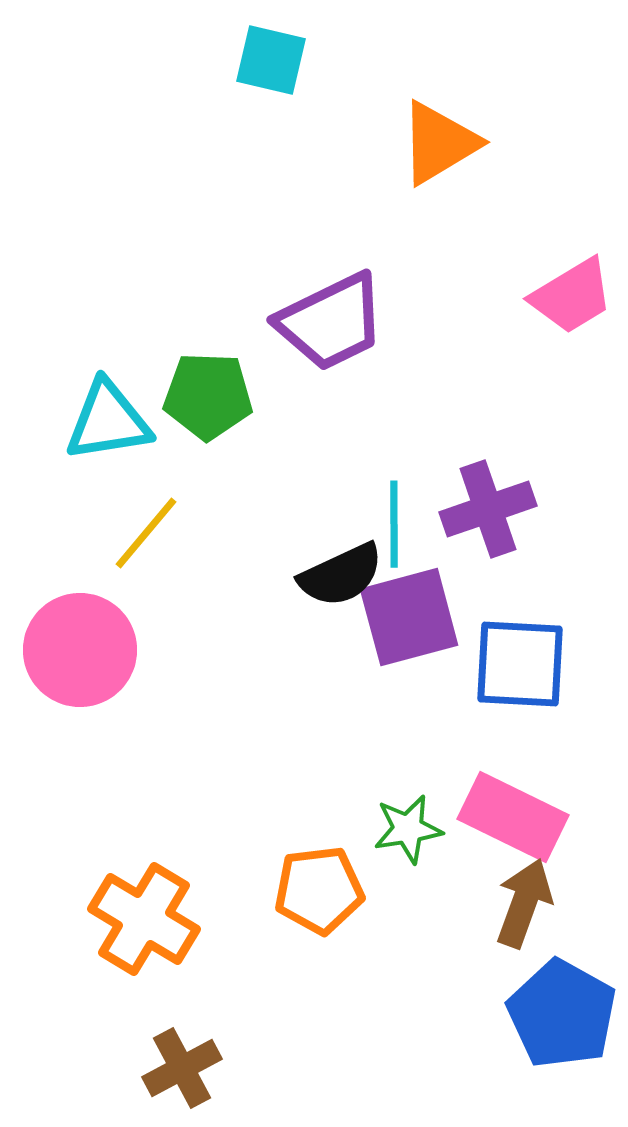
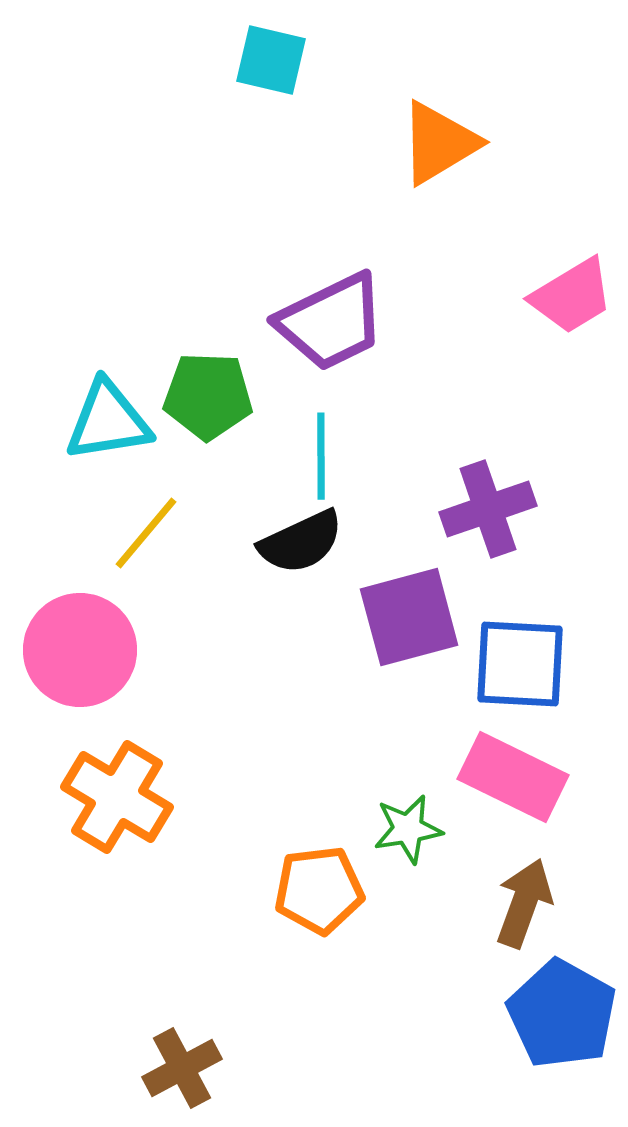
cyan line: moved 73 px left, 68 px up
black semicircle: moved 40 px left, 33 px up
pink rectangle: moved 40 px up
orange cross: moved 27 px left, 122 px up
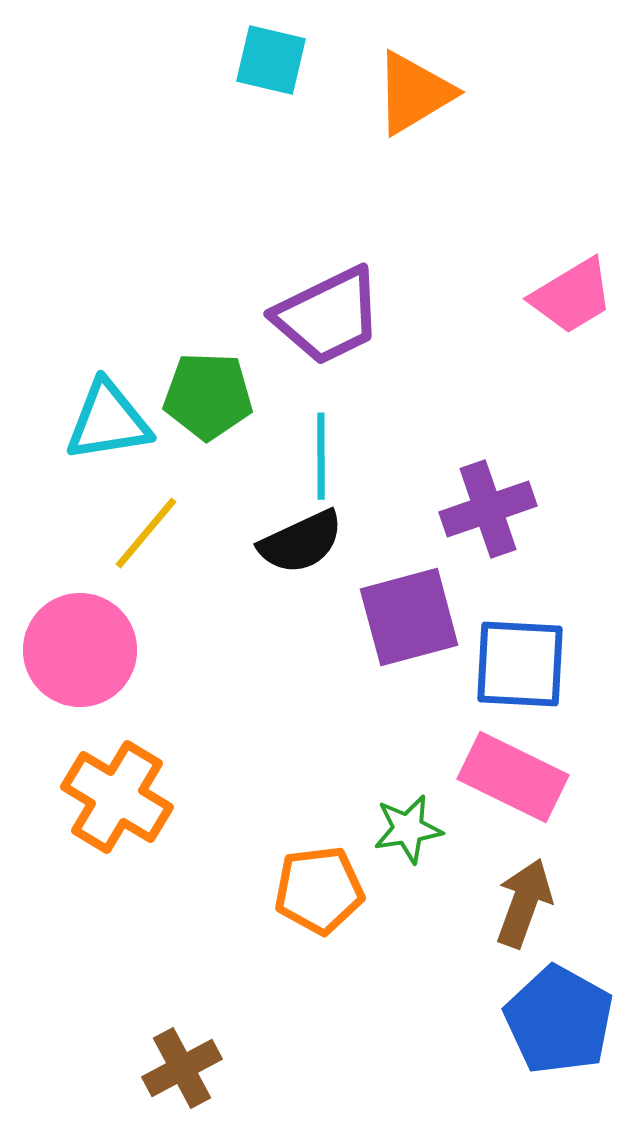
orange triangle: moved 25 px left, 50 px up
purple trapezoid: moved 3 px left, 6 px up
blue pentagon: moved 3 px left, 6 px down
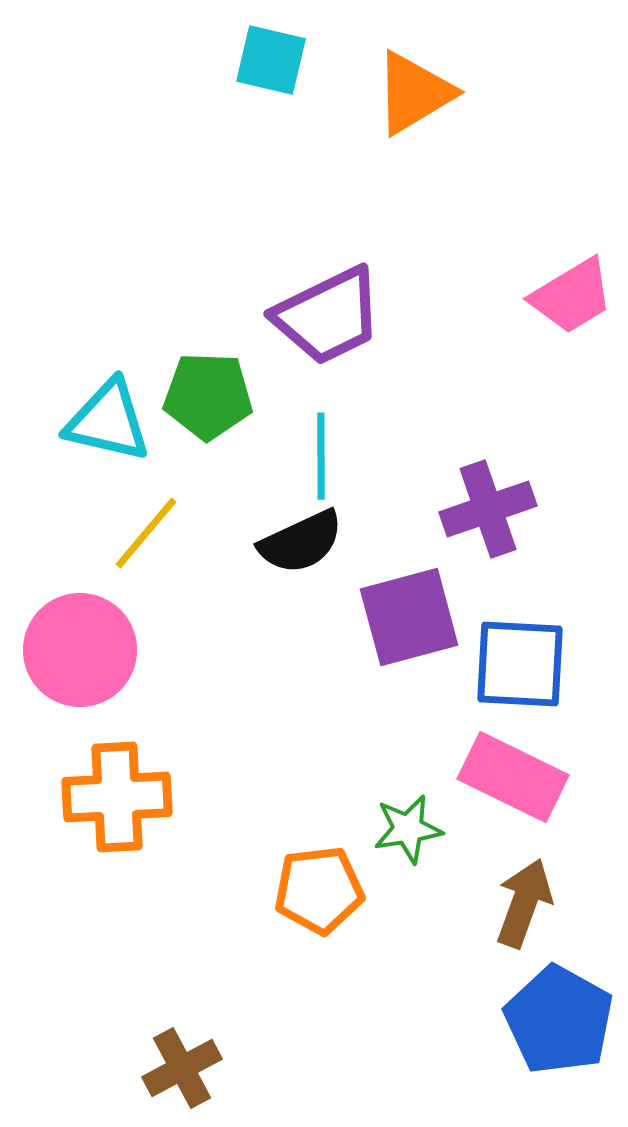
cyan triangle: rotated 22 degrees clockwise
orange cross: rotated 34 degrees counterclockwise
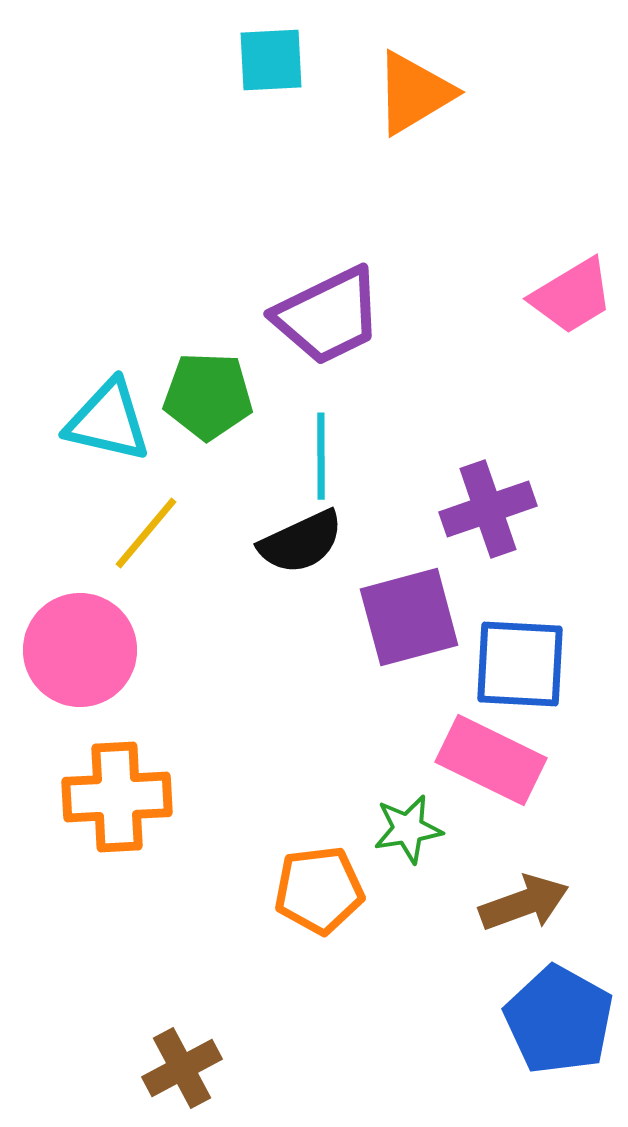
cyan square: rotated 16 degrees counterclockwise
pink rectangle: moved 22 px left, 17 px up
brown arrow: rotated 50 degrees clockwise
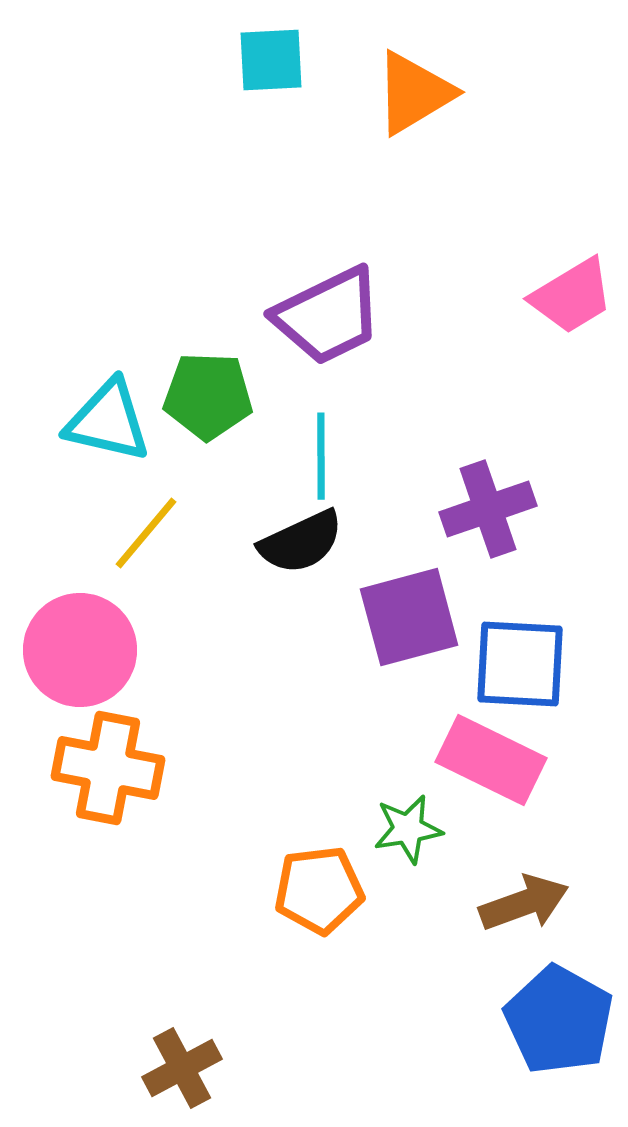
orange cross: moved 9 px left, 29 px up; rotated 14 degrees clockwise
